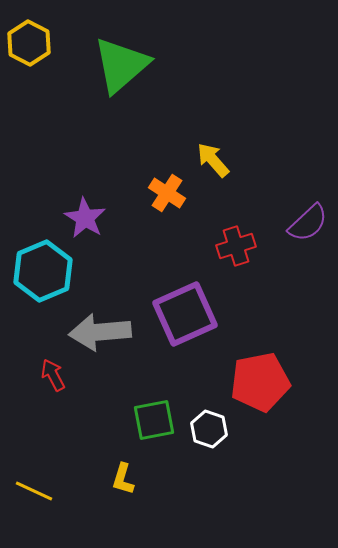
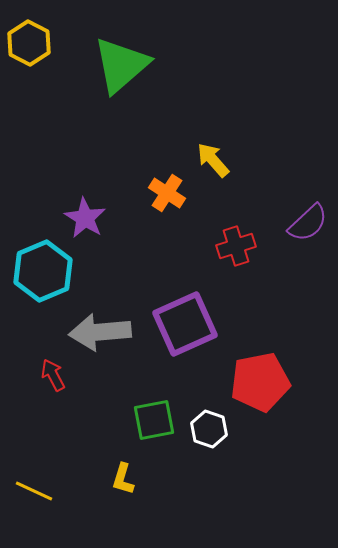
purple square: moved 10 px down
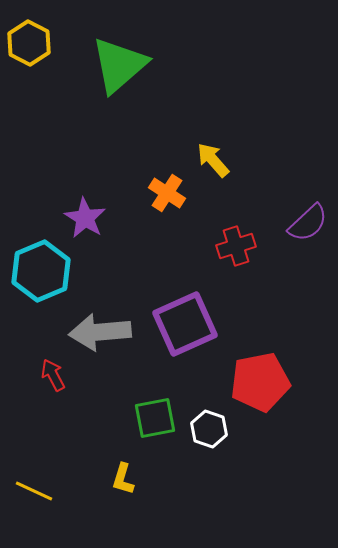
green triangle: moved 2 px left
cyan hexagon: moved 2 px left
green square: moved 1 px right, 2 px up
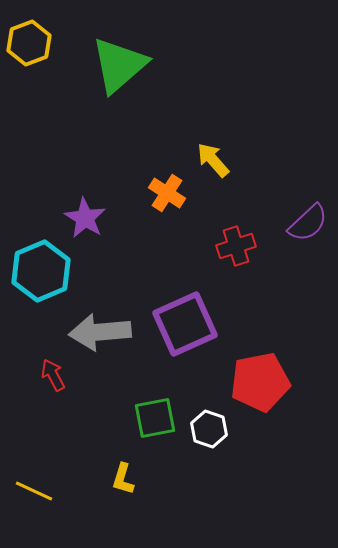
yellow hexagon: rotated 12 degrees clockwise
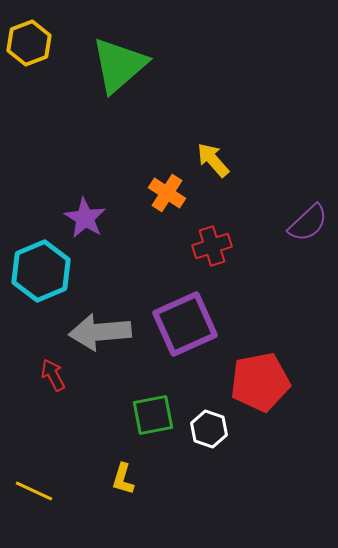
red cross: moved 24 px left
green square: moved 2 px left, 3 px up
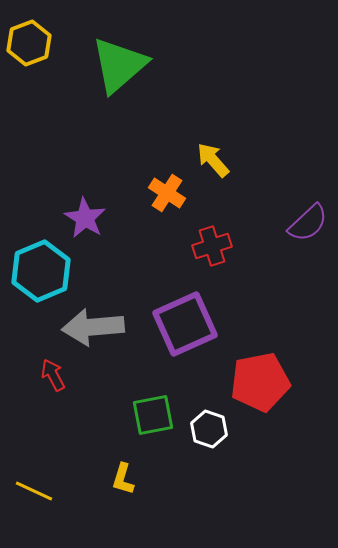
gray arrow: moved 7 px left, 5 px up
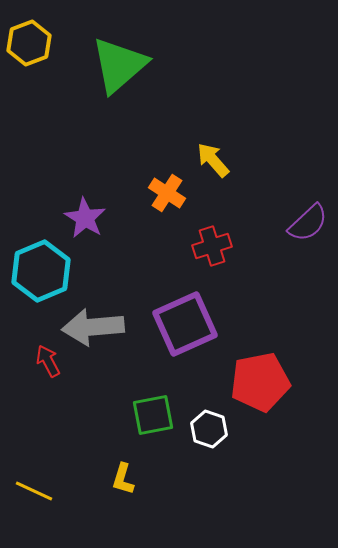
red arrow: moved 5 px left, 14 px up
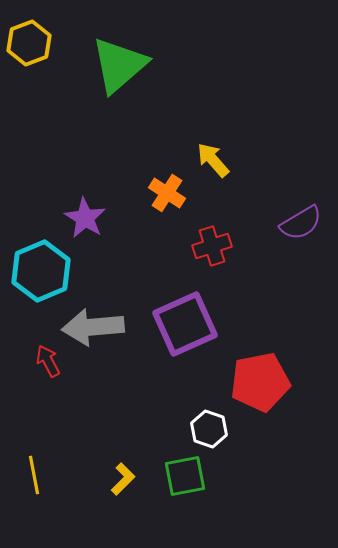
purple semicircle: moved 7 px left; rotated 12 degrees clockwise
green square: moved 32 px right, 61 px down
yellow L-shape: rotated 152 degrees counterclockwise
yellow line: moved 16 px up; rotated 54 degrees clockwise
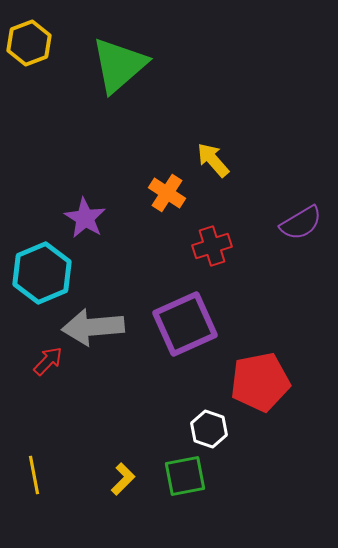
cyan hexagon: moved 1 px right, 2 px down
red arrow: rotated 72 degrees clockwise
